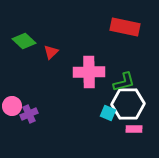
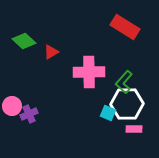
red rectangle: rotated 20 degrees clockwise
red triangle: rotated 14 degrees clockwise
green L-shape: rotated 145 degrees clockwise
white hexagon: moved 1 px left
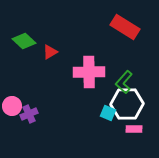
red triangle: moved 1 px left
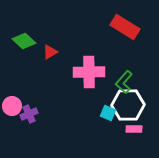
white hexagon: moved 1 px right, 1 px down
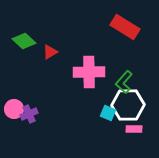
pink circle: moved 2 px right, 3 px down
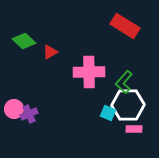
red rectangle: moved 1 px up
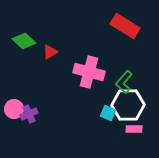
pink cross: rotated 16 degrees clockwise
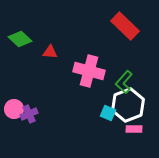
red rectangle: rotated 12 degrees clockwise
green diamond: moved 4 px left, 2 px up
red triangle: rotated 35 degrees clockwise
pink cross: moved 1 px up
white hexagon: rotated 20 degrees counterclockwise
